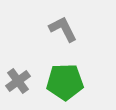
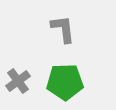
gray L-shape: rotated 20 degrees clockwise
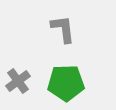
green pentagon: moved 1 px right, 1 px down
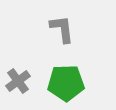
gray L-shape: moved 1 px left
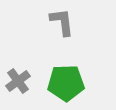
gray L-shape: moved 7 px up
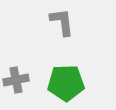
gray cross: moved 2 px left, 1 px up; rotated 25 degrees clockwise
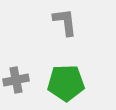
gray L-shape: moved 3 px right
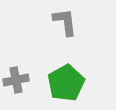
green pentagon: rotated 27 degrees counterclockwise
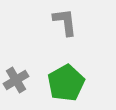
gray cross: rotated 20 degrees counterclockwise
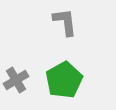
green pentagon: moved 2 px left, 3 px up
